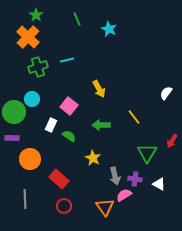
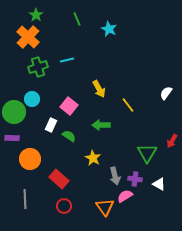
yellow line: moved 6 px left, 12 px up
pink semicircle: moved 1 px right, 1 px down
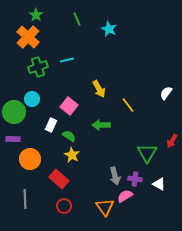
purple rectangle: moved 1 px right, 1 px down
yellow star: moved 21 px left, 3 px up
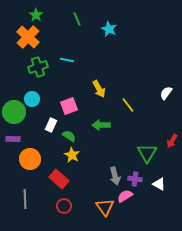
cyan line: rotated 24 degrees clockwise
pink square: rotated 30 degrees clockwise
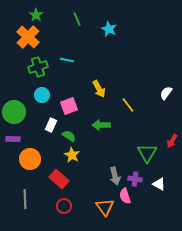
cyan circle: moved 10 px right, 4 px up
pink semicircle: rotated 77 degrees counterclockwise
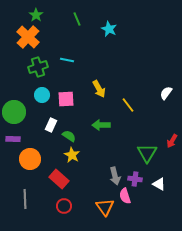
pink square: moved 3 px left, 7 px up; rotated 18 degrees clockwise
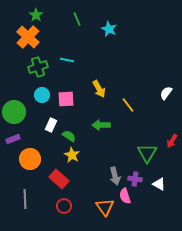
purple rectangle: rotated 24 degrees counterclockwise
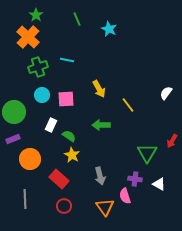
gray arrow: moved 15 px left
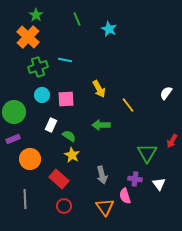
cyan line: moved 2 px left
gray arrow: moved 2 px right, 1 px up
white triangle: rotated 24 degrees clockwise
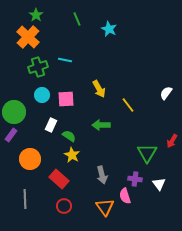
purple rectangle: moved 2 px left, 4 px up; rotated 32 degrees counterclockwise
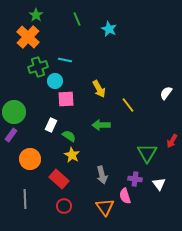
cyan circle: moved 13 px right, 14 px up
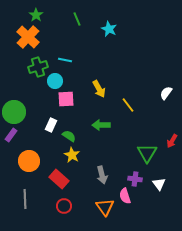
orange circle: moved 1 px left, 2 px down
